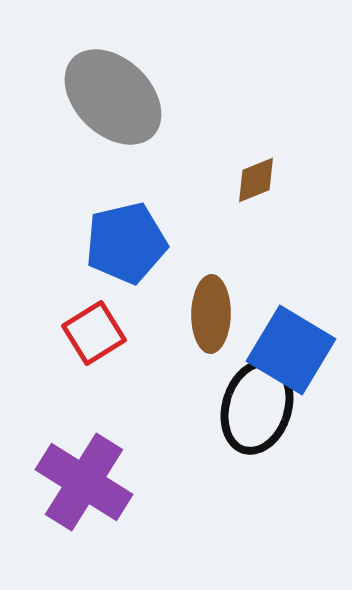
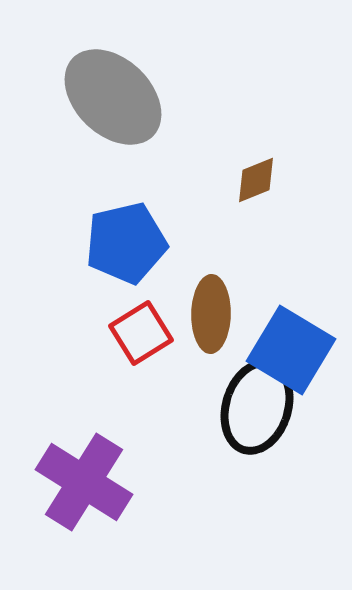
red square: moved 47 px right
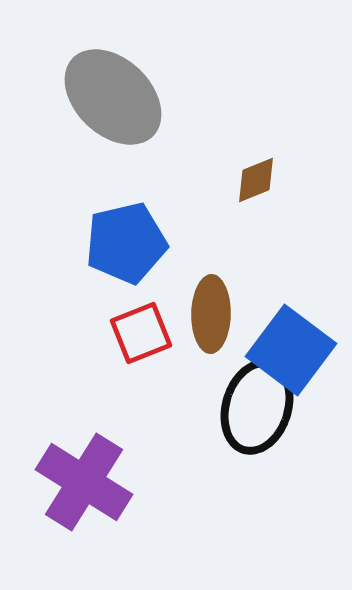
red square: rotated 10 degrees clockwise
blue square: rotated 6 degrees clockwise
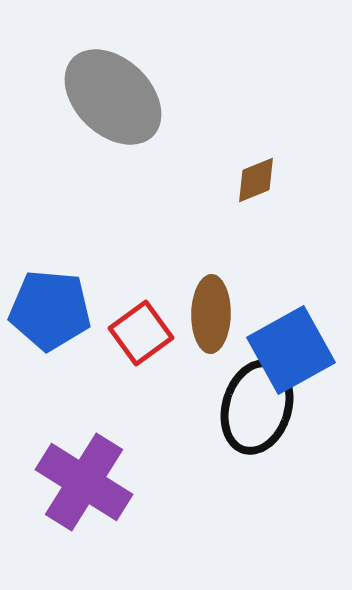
blue pentagon: moved 76 px left, 67 px down; rotated 18 degrees clockwise
red square: rotated 14 degrees counterclockwise
blue square: rotated 24 degrees clockwise
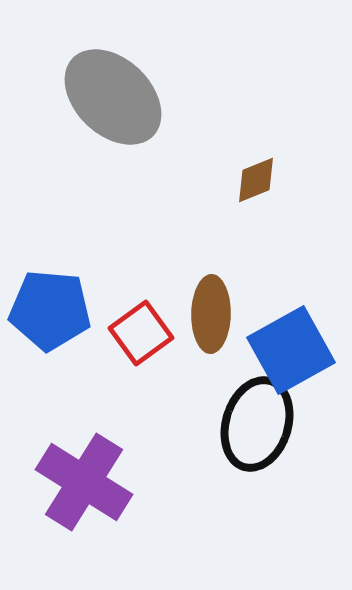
black ellipse: moved 17 px down
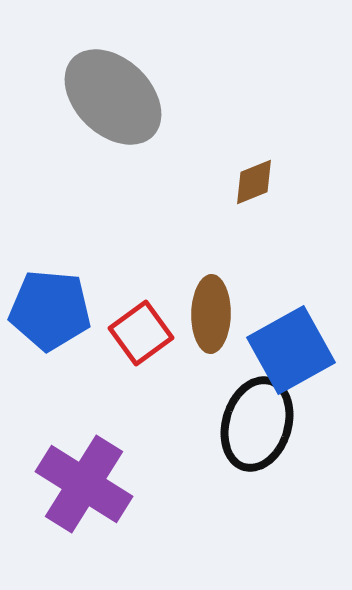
brown diamond: moved 2 px left, 2 px down
purple cross: moved 2 px down
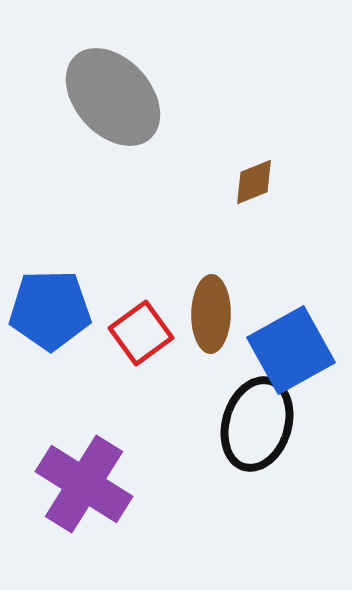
gray ellipse: rotated 4 degrees clockwise
blue pentagon: rotated 6 degrees counterclockwise
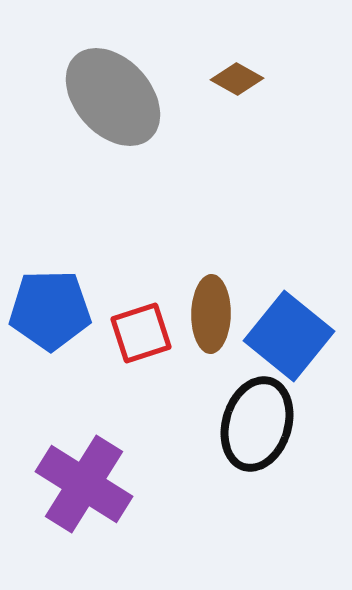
brown diamond: moved 17 px left, 103 px up; rotated 51 degrees clockwise
red square: rotated 18 degrees clockwise
blue square: moved 2 px left, 14 px up; rotated 22 degrees counterclockwise
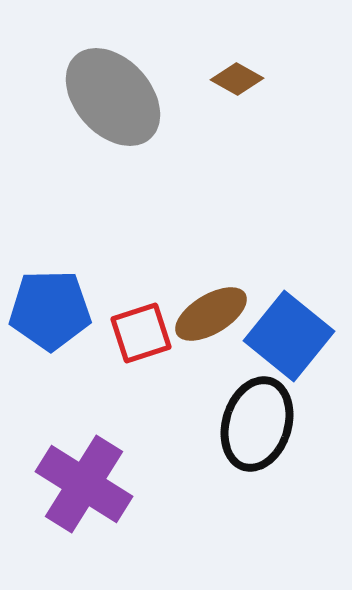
brown ellipse: rotated 58 degrees clockwise
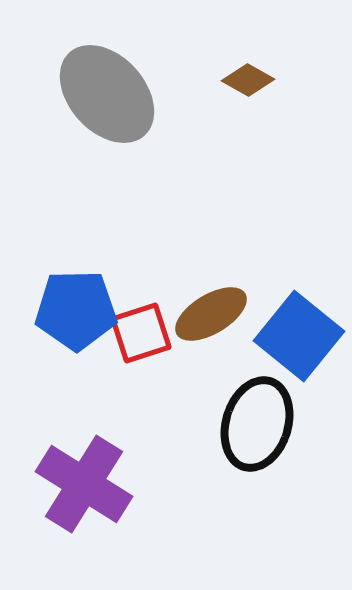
brown diamond: moved 11 px right, 1 px down
gray ellipse: moved 6 px left, 3 px up
blue pentagon: moved 26 px right
blue square: moved 10 px right
